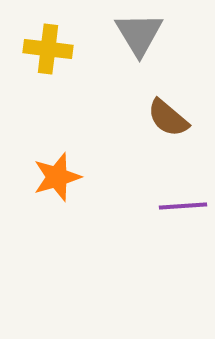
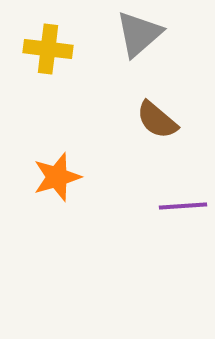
gray triangle: rotated 20 degrees clockwise
brown semicircle: moved 11 px left, 2 px down
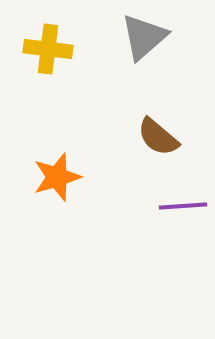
gray triangle: moved 5 px right, 3 px down
brown semicircle: moved 1 px right, 17 px down
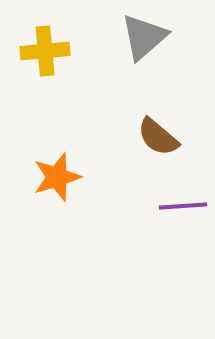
yellow cross: moved 3 px left, 2 px down; rotated 12 degrees counterclockwise
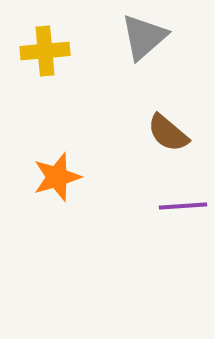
brown semicircle: moved 10 px right, 4 px up
